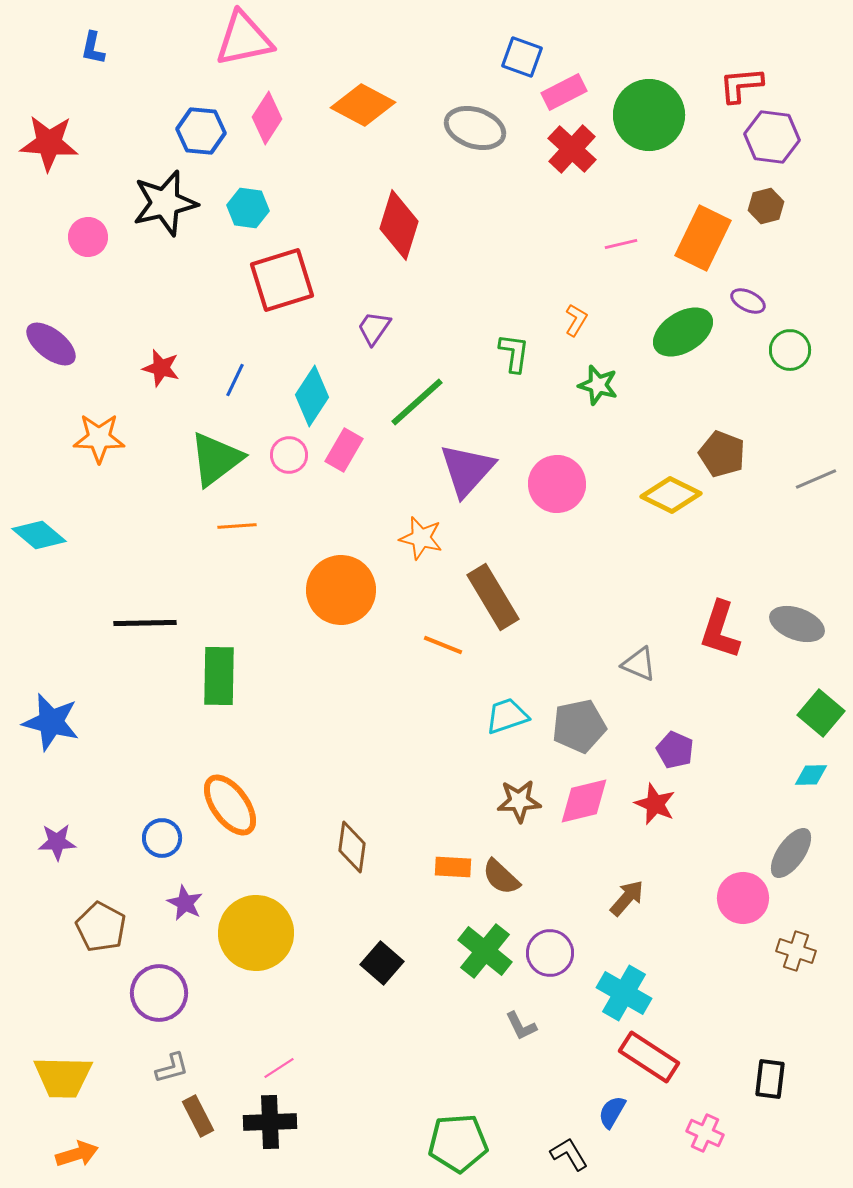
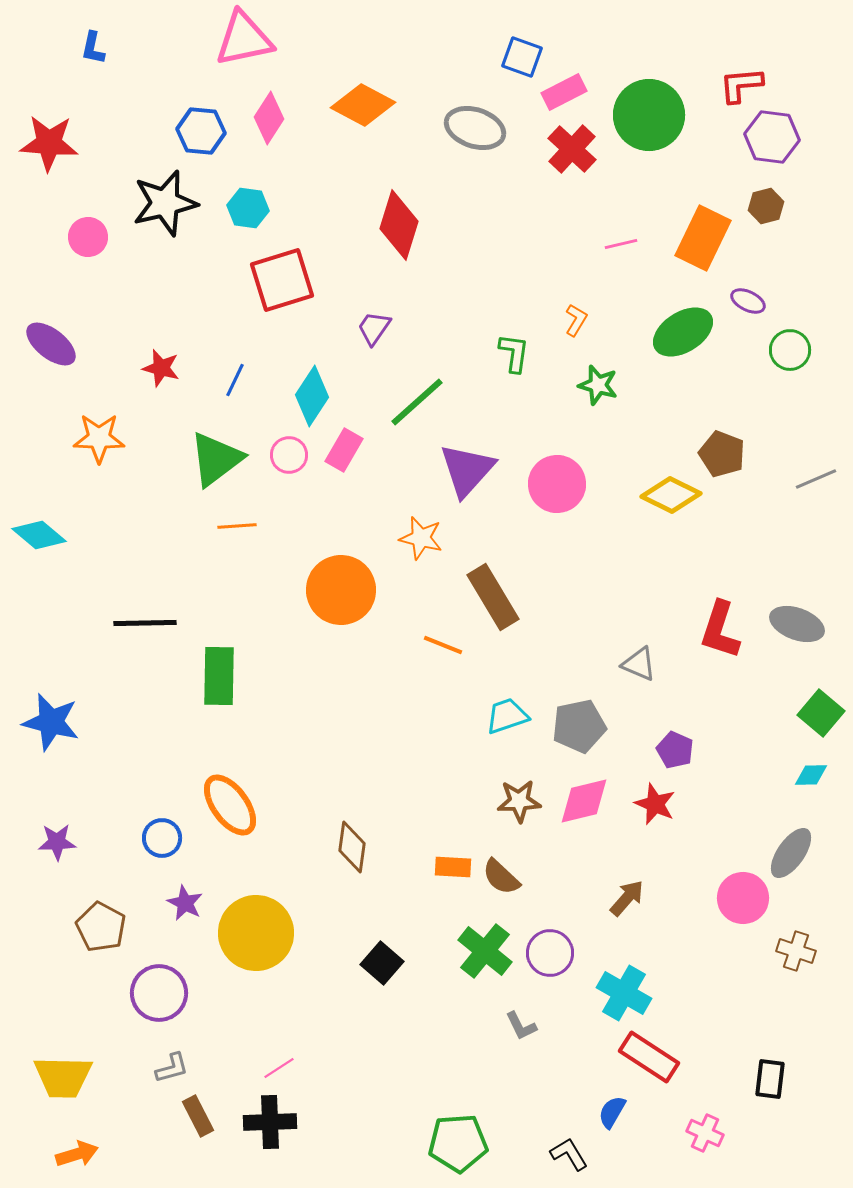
pink diamond at (267, 118): moved 2 px right
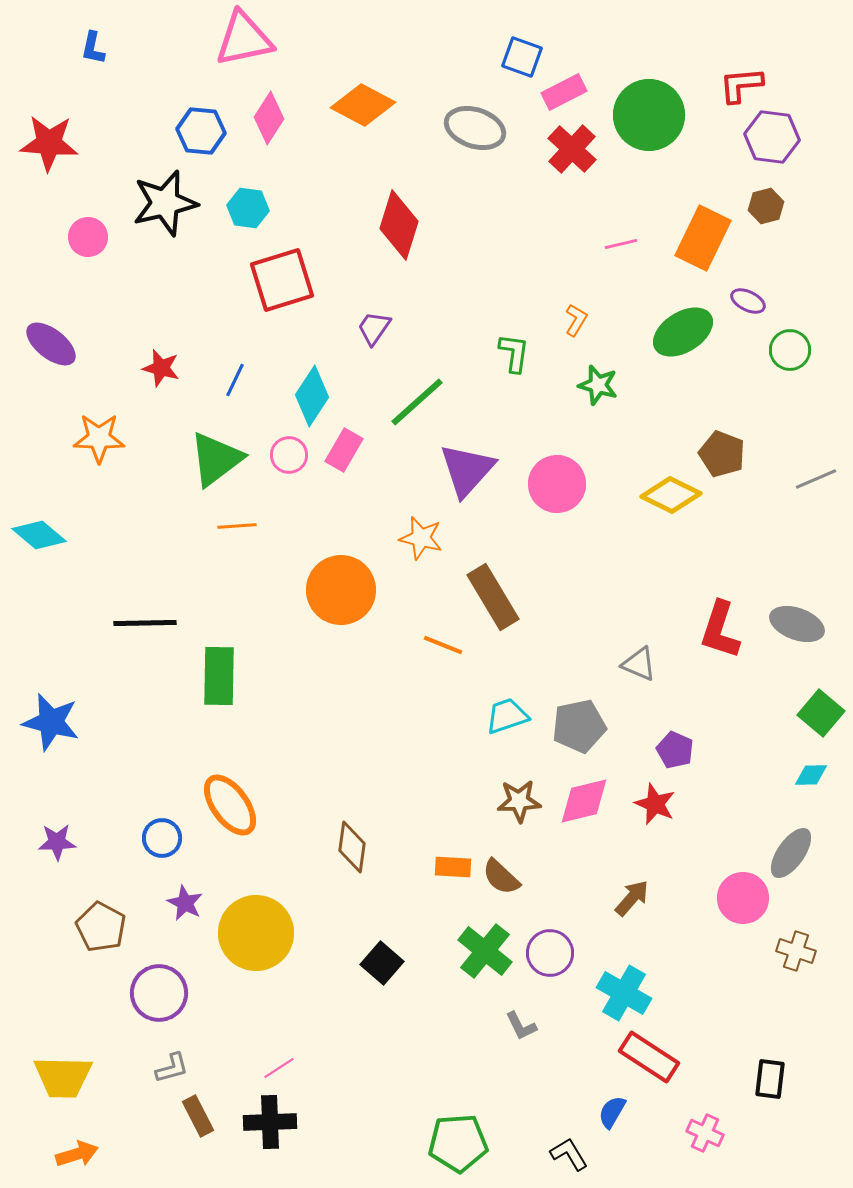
brown arrow at (627, 898): moved 5 px right
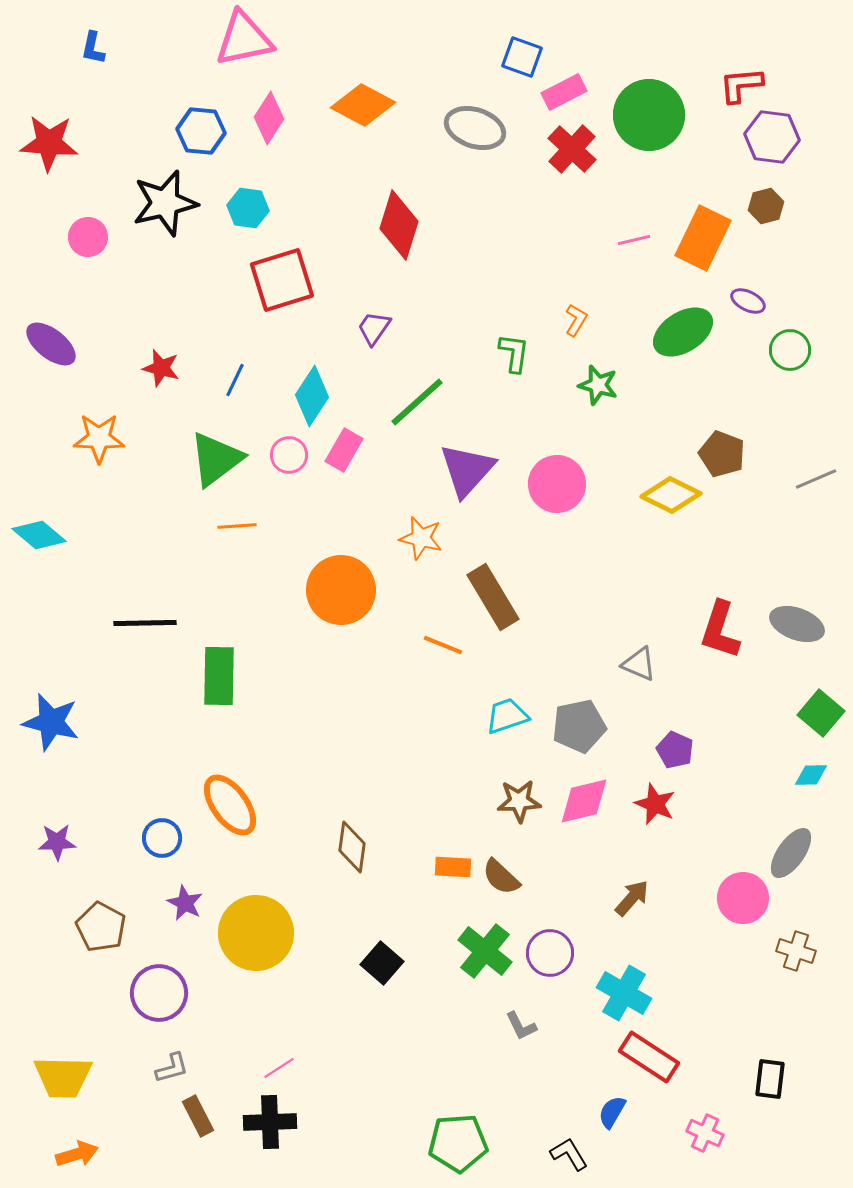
pink line at (621, 244): moved 13 px right, 4 px up
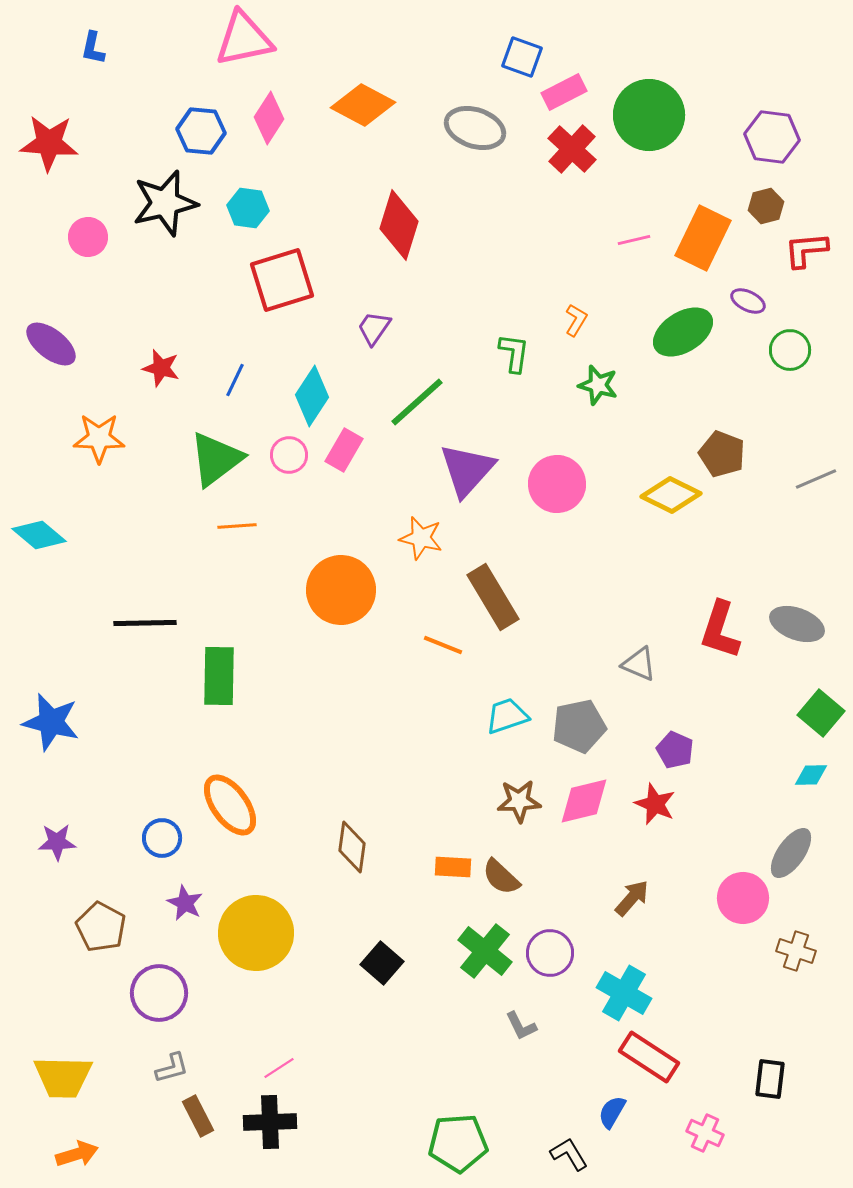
red L-shape at (741, 85): moved 65 px right, 165 px down
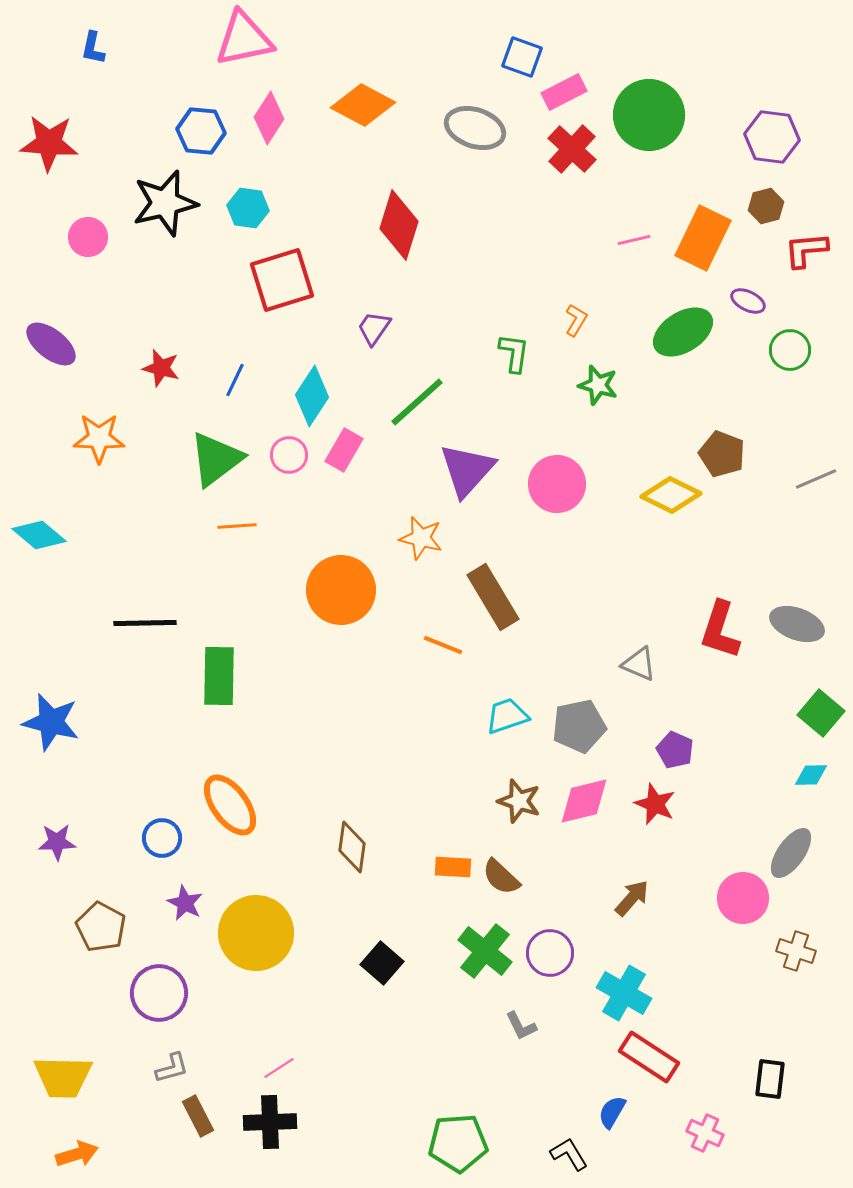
brown star at (519, 801): rotated 21 degrees clockwise
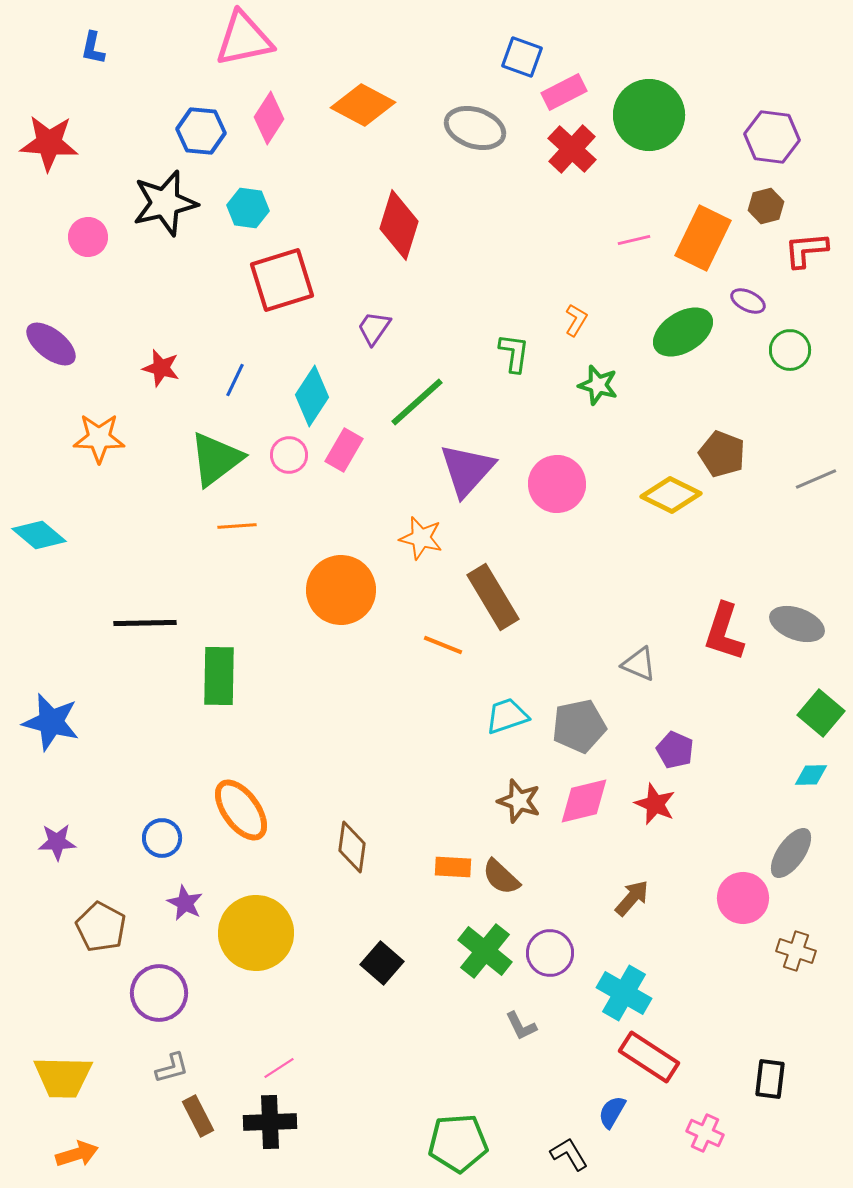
red L-shape at (720, 630): moved 4 px right, 2 px down
orange ellipse at (230, 805): moved 11 px right, 5 px down
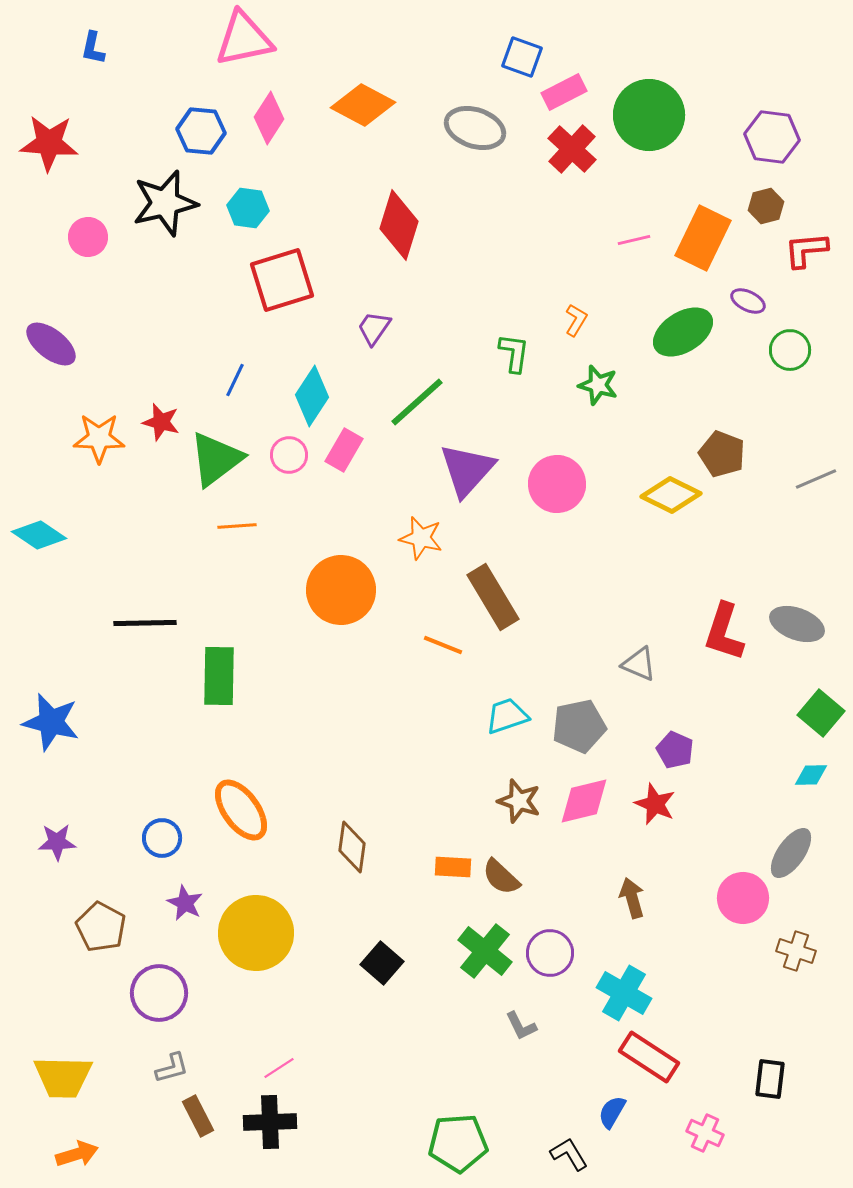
red star at (161, 368): moved 54 px down
cyan diamond at (39, 535): rotated 6 degrees counterclockwise
brown arrow at (632, 898): rotated 57 degrees counterclockwise
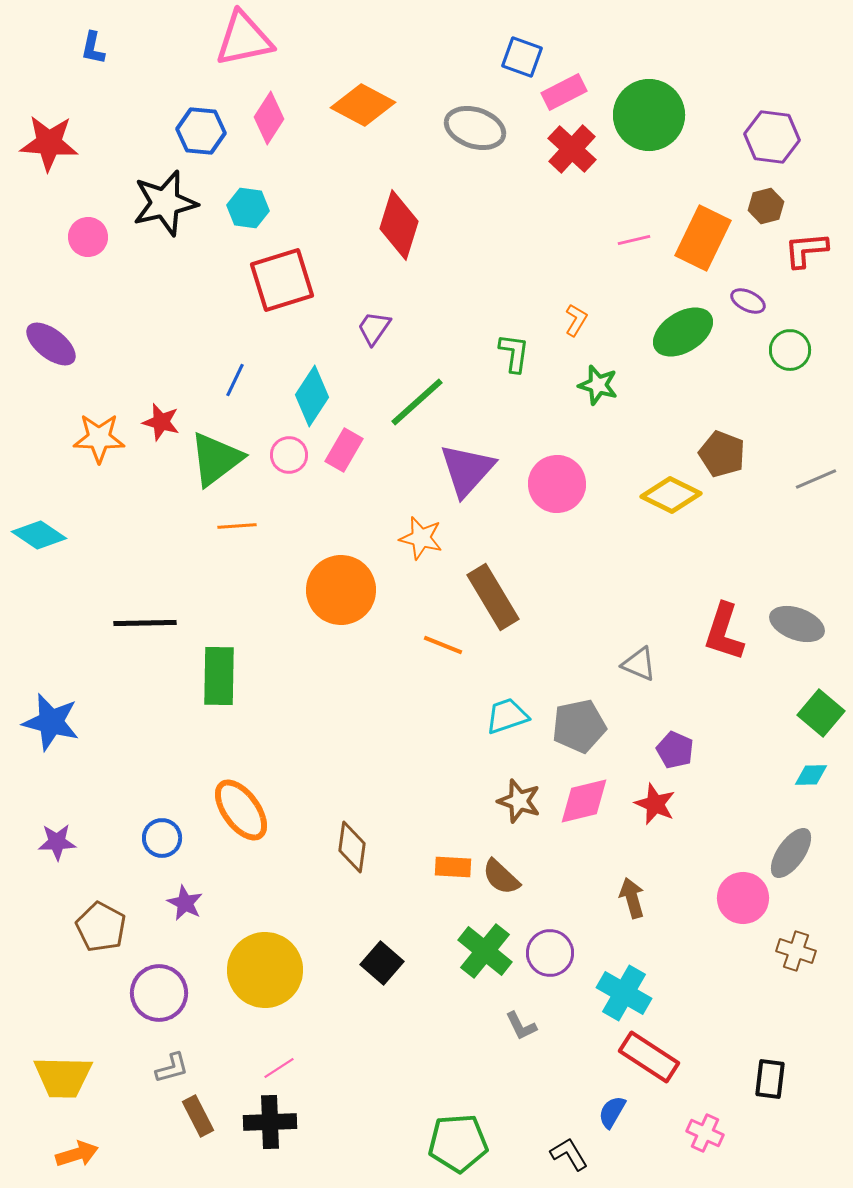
yellow circle at (256, 933): moved 9 px right, 37 px down
